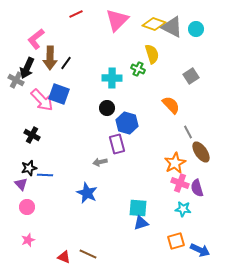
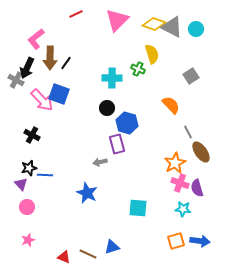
blue triangle: moved 29 px left, 24 px down
blue arrow: moved 9 px up; rotated 18 degrees counterclockwise
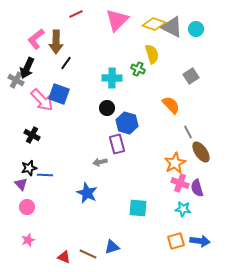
brown arrow: moved 6 px right, 16 px up
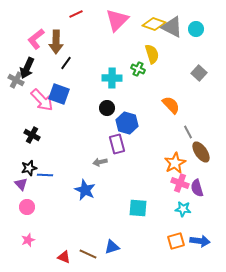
gray square: moved 8 px right, 3 px up; rotated 14 degrees counterclockwise
blue star: moved 2 px left, 3 px up
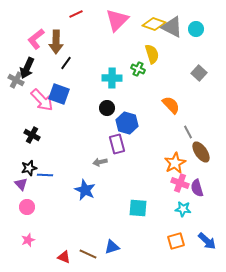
blue arrow: moved 7 px right; rotated 36 degrees clockwise
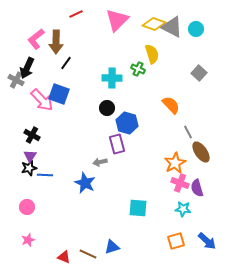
purple triangle: moved 9 px right, 28 px up; rotated 16 degrees clockwise
blue star: moved 7 px up
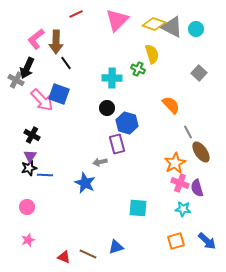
black line: rotated 72 degrees counterclockwise
blue triangle: moved 4 px right
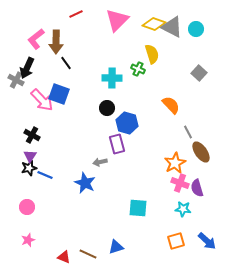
blue line: rotated 21 degrees clockwise
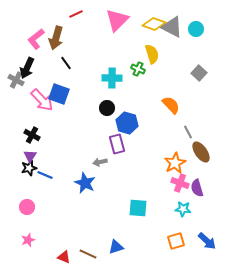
brown arrow: moved 4 px up; rotated 15 degrees clockwise
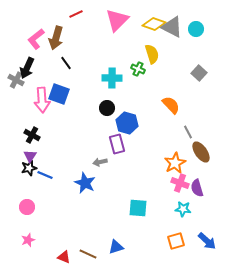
pink arrow: rotated 40 degrees clockwise
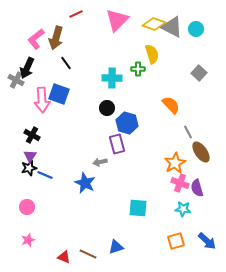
green cross: rotated 24 degrees counterclockwise
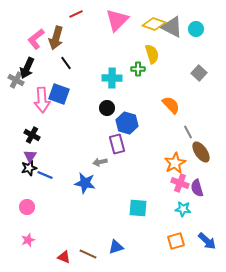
blue star: rotated 15 degrees counterclockwise
